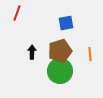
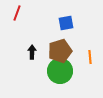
orange line: moved 3 px down
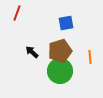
black arrow: rotated 48 degrees counterclockwise
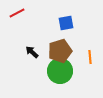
red line: rotated 42 degrees clockwise
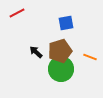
black arrow: moved 4 px right
orange line: rotated 64 degrees counterclockwise
green circle: moved 1 px right, 2 px up
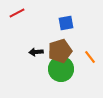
black arrow: rotated 48 degrees counterclockwise
orange line: rotated 32 degrees clockwise
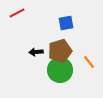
orange line: moved 1 px left, 5 px down
green circle: moved 1 px left, 1 px down
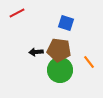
blue square: rotated 28 degrees clockwise
brown pentagon: moved 1 px left, 1 px up; rotated 25 degrees clockwise
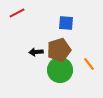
blue square: rotated 14 degrees counterclockwise
brown pentagon: rotated 25 degrees counterclockwise
orange line: moved 2 px down
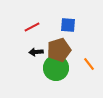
red line: moved 15 px right, 14 px down
blue square: moved 2 px right, 2 px down
green circle: moved 4 px left, 2 px up
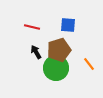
red line: rotated 42 degrees clockwise
black arrow: rotated 64 degrees clockwise
